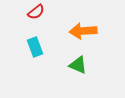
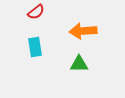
cyan rectangle: rotated 12 degrees clockwise
green triangle: moved 1 px right, 1 px up; rotated 24 degrees counterclockwise
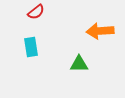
orange arrow: moved 17 px right
cyan rectangle: moved 4 px left
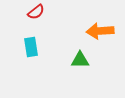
green triangle: moved 1 px right, 4 px up
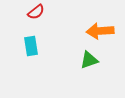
cyan rectangle: moved 1 px up
green triangle: moved 9 px right; rotated 18 degrees counterclockwise
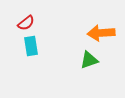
red semicircle: moved 10 px left, 11 px down
orange arrow: moved 1 px right, 2 px down
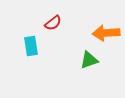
red semicircle: moved 27 px right
orange arrow: moved 5 px right
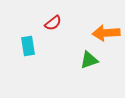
cyan rectangle: moved 3 px left
